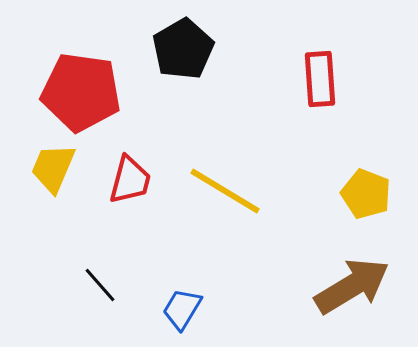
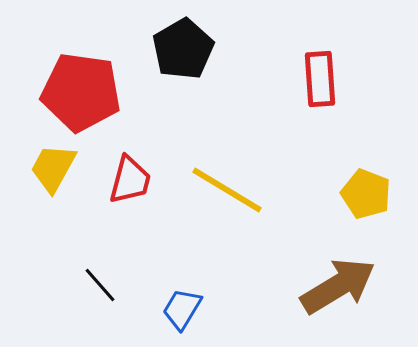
yellow trapezoid: rotated 6 degrees clockwise
yellow line: moved 2 px right, 1 px up
brown arrow: moved 14 px left
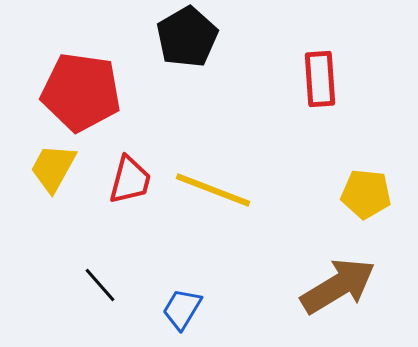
black pentagon: moved 4 px right, 12 px up
yellow line: moved 14 px left; rotated 10 degrees counterclockwise
yellow pentagon: rotated 15 degrees counterclockwise
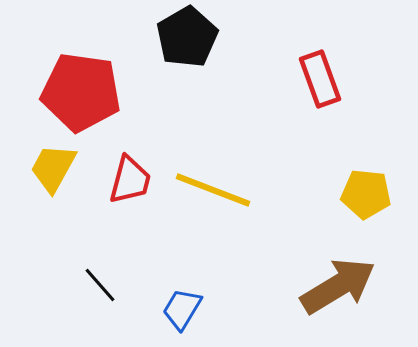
red rectangle: rotated 16 degrees counterclockwise
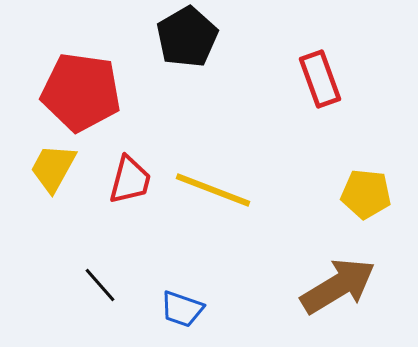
blue trapezoid: rotated 102 degrees counterclockwise
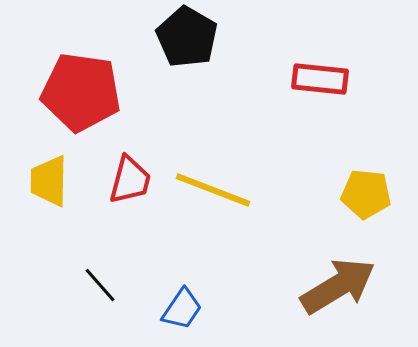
black pentagon: rotated 12 degrees counterclockwise
red rectangle: rotated 64 degrees counterclockwise
yellow trapezoid: moved 4 px left, 13 px down; rotated 28 degrees counterclockwise
blue trapezoid: rotated 75 degrees counterclockwise
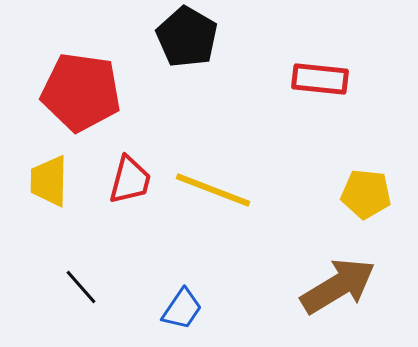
black line: moved 19 px left, 2 px down
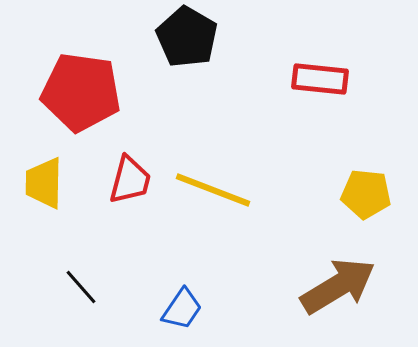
yellow trapezoid: moved 5 px left, 2 px down
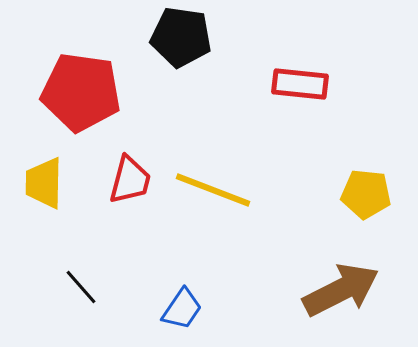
black pentagon: moved 6 px left; rotated 22 degrees counterclockwise
red rectangle: moved 20 px left, 5 px down
brown arrow: moved 3 px right, 4 px down; rotated 4 degrees clockwise
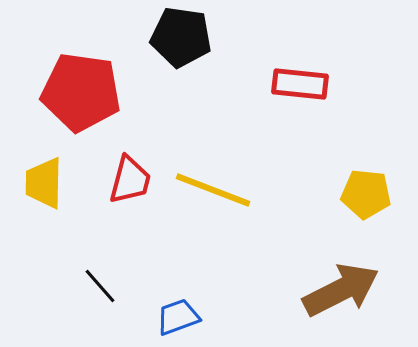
black line: moved 19 px right, 1 px up
blue trapezoid: moved 4 px left, 8 px down; rotated 144 degrees counterclockwise
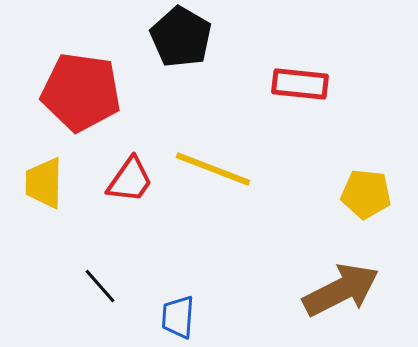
black pentagon: rotated 22 degrees clockwise
red trapezoid: rotated 20 degrees clockwise
yellow line: moved 21 px up
blue trapezoid: rotated 66 degrees counterclockwise
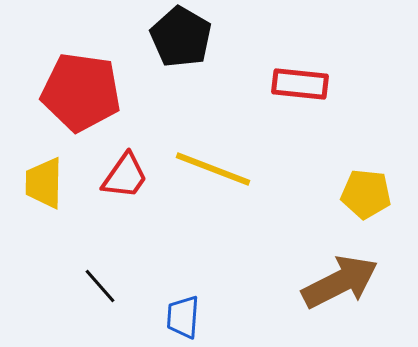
red trapezoid: moved 5 px left, 4 px up
brown arrow: moved 1 px left, 8 px up
blue trapezoid: moved 5 px right
